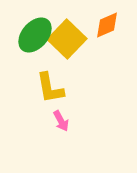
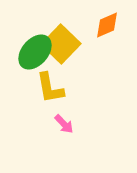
green ellipse: moved 17 px down
yellow square: moved 6 px left, 5 px down
pink arrow: moved 3 px right, 3 px down; rotated 15 degrees counterclockwise
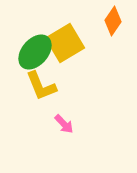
orange diamond: moved 6 px right, 4 px up; rotated 32 degrees counterclockwise
yellow square: moved 4 px right, 1 px up; rotated 15 degrees clockwise
yellow L-shape: moved 9 px left, 2 px up; rotated 12 degrees counterclockwise
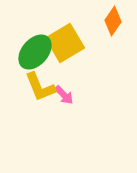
yellow L-shape: moved 1 px left, 1 px down
pink arrow: moved 29 px up
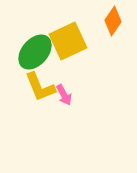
yellow square: moved 3 px right, 2 px up; rotated 6 degrees clockwise
pink arrow: rotated 15 degrees clockwise
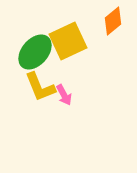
orange diamond: rotated 16 degrees clockwise
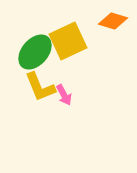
orange diamond: rotated 56 degrees clockwise
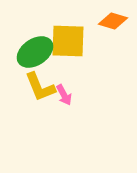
yellow square: rotated 27 degrees clockwise
green ellipse: rotated 15 degrees clockwise
